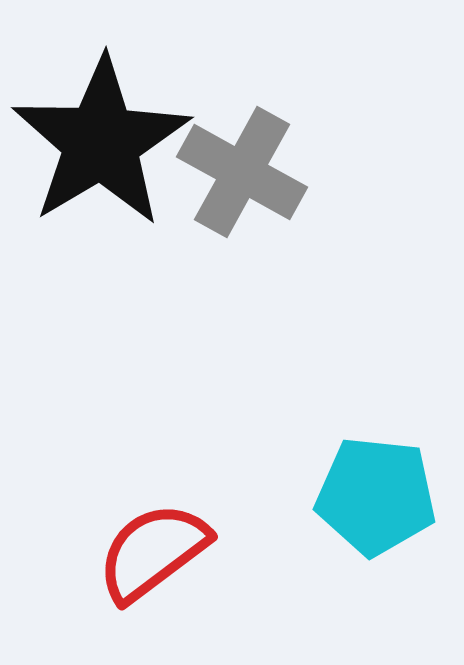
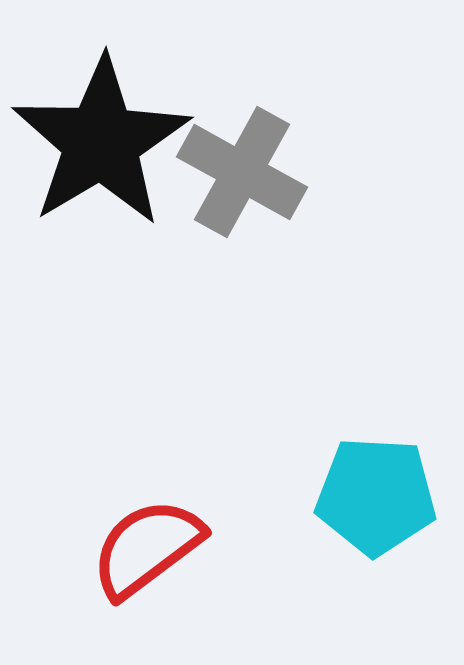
cyan pentagon: rotated 3 degrees counterclockwise
red semicircle: moved 6 px left, 4 px up
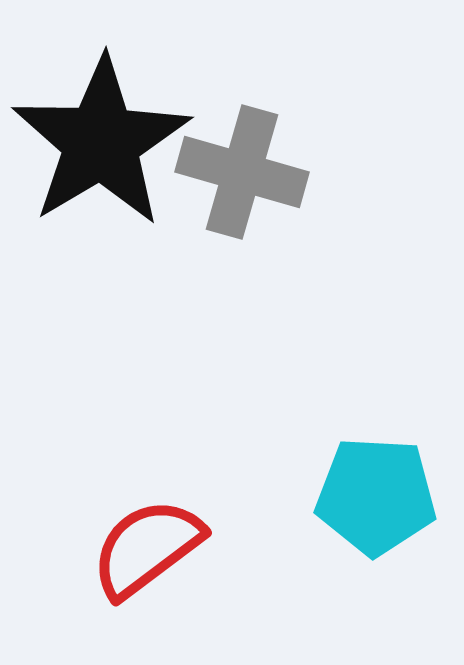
gray cross: rotated 13 degrees counterclockwise
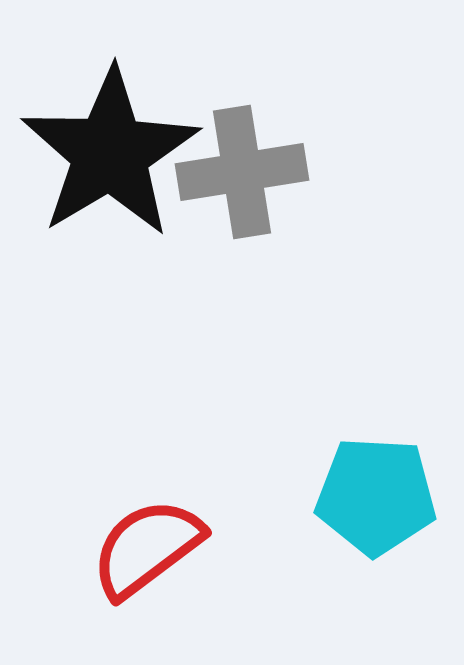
black star: moved 9 px right, 11 px down
gray cross: rotated 25 degrees counterclockwise
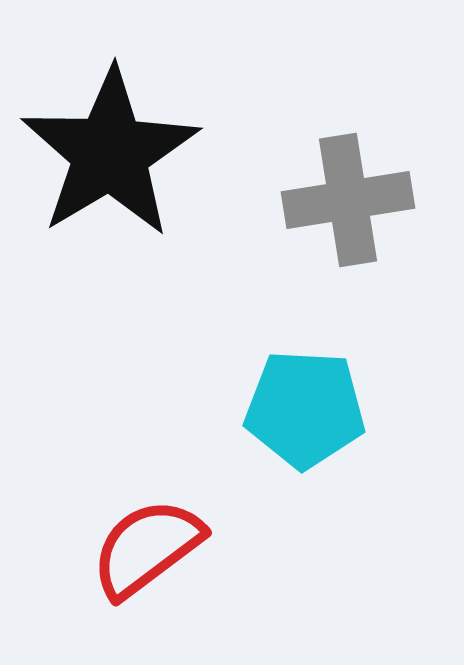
gray cross: moved 106 px right, 28 px down
cyan pentagon: moved 71 px left, 87 px up
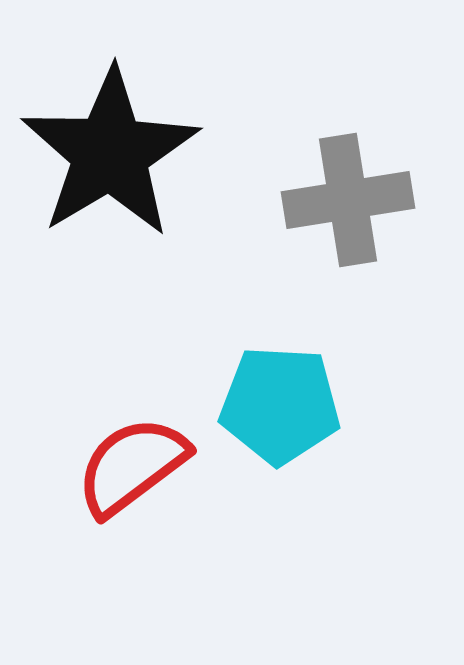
cyan pentagon: moved 25 px left, 4 px up
red semicircle: moved 15 px left, 82 px up
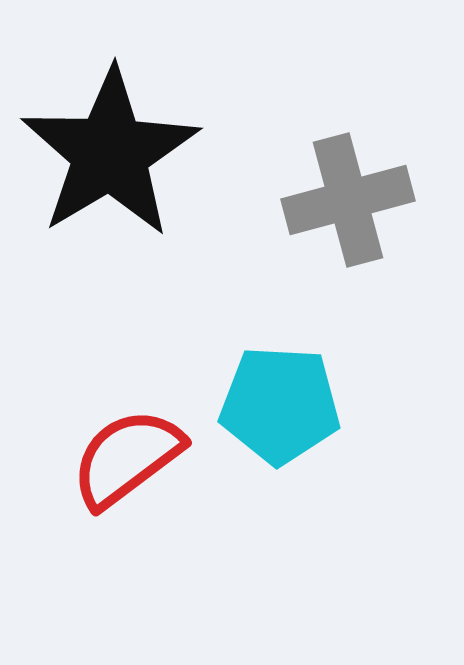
gray cross: rotated 6 degrees counterclockwise
red semicircle: moved 5 px left, 8 px up
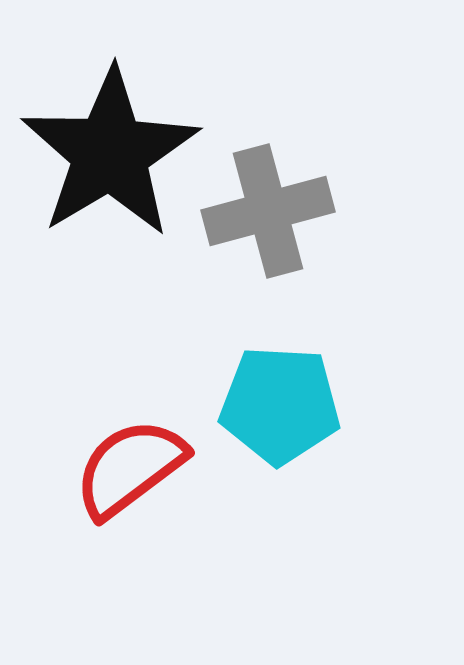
gray cross: moved 80 px left, 11 px down
red semicircle: moved 3 px right, 10 px down
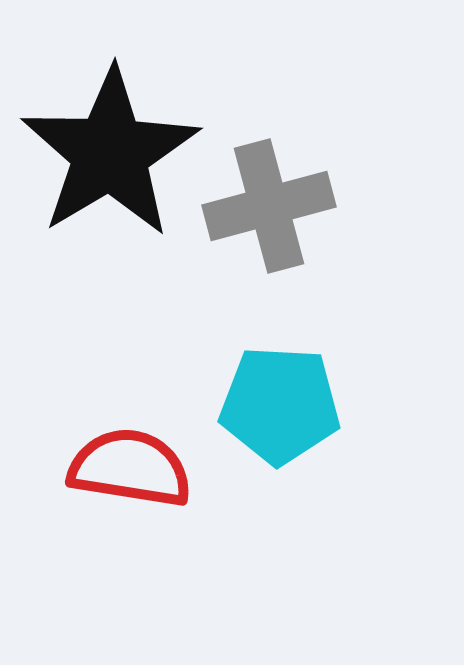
gray cross: moved 1 px right, 5 px up
red semicircle: rotated 46 degrees clockwise
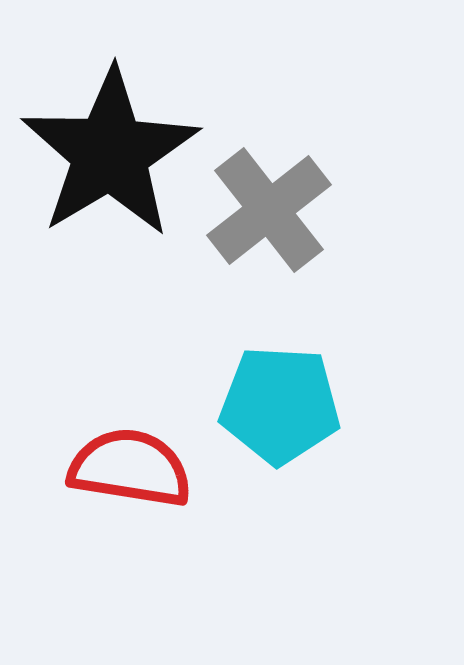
gray cross: moved 4 px down; rotated 23 degrees counterclockwise
